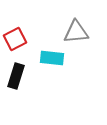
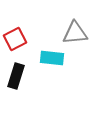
gray triangle: moved 1 px left, 1 px down
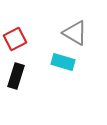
gray triangle: rotated 36 degrees clockwise
cyan rectangle: moved 11 px right, 4 px down; rotated 10 degrees clockwise
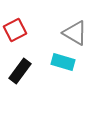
red square: moved 9 px up
black rectangle: moved 4 px right, 5 px up; rotated 20 degrees clockwise
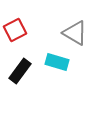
cyan rectangle: moved 6 px left
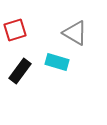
red square: rotated 10 degrees clockwise
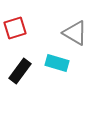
red square: moved 2 px up
cyan rectangle: moved 1 px down
